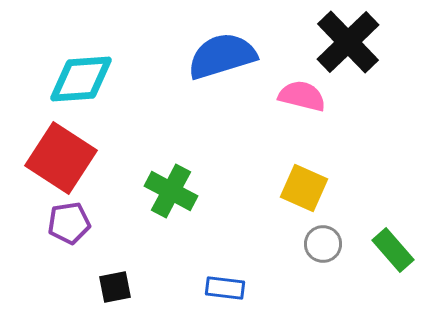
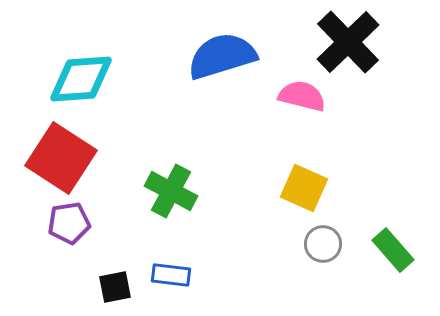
blue rectangle: moved 54 px left, 13 px up
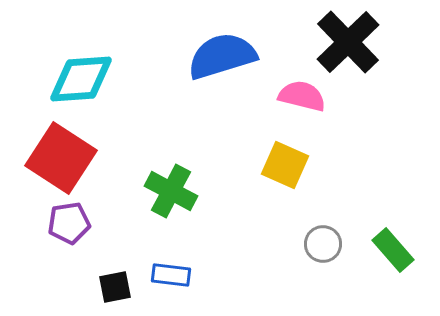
yellow square: moved 19 px left, 23 px up
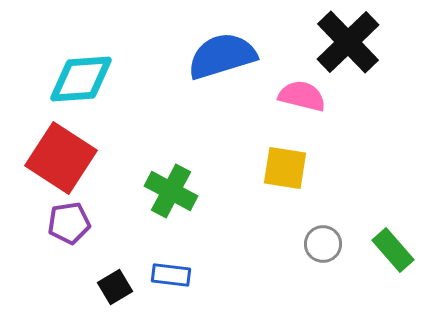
yellow square: moved 3 px down; rotated 15 degrees counterclockwise
black square: rotated 20 degrees counterclockwise
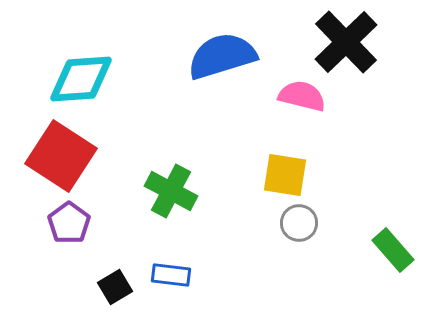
black cross: moved 2 px left
red square: moved 2 px up
yellow square: moved 7 px down
purple pentagon: rotated 27 degrees counterclockwise
gray circle: moved 24 px left, 21 px up
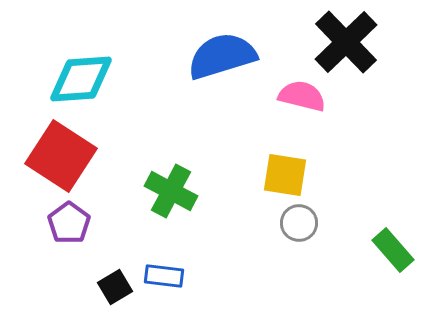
blue rectangle: moved 7 px left, 1 px down
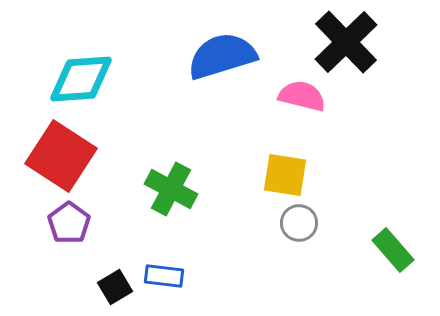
green cross: moved 2 px up
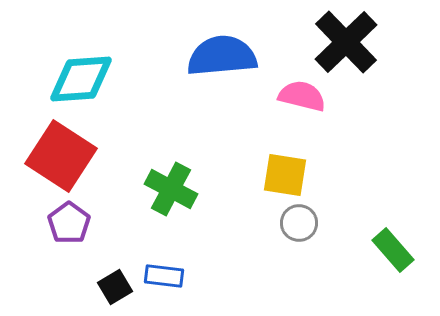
blue semicircle: rotated 12 degrees clockwise
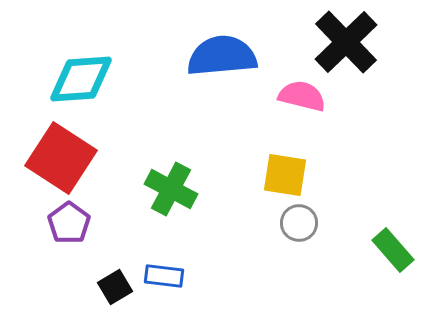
red square: moved 2 px down
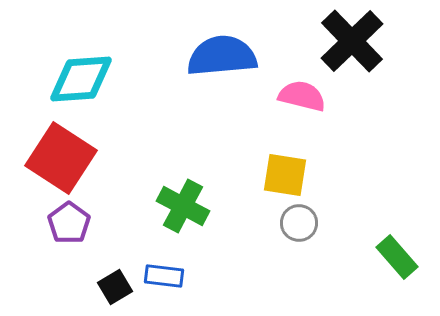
black cross: moved 6 px right, 1 px up
green cross: moved 12 px right, 17 px down
green rectangle: moved 4 px right, 7 px down
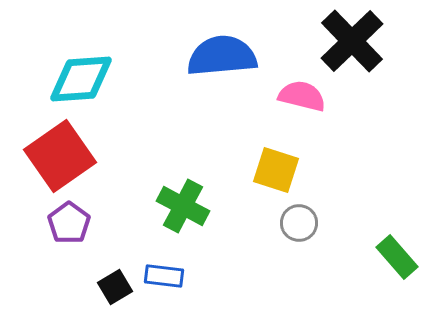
red square: moved 1 px left, 2 px up; rotated 22 degrees clockwise
yellow square: moved 9 px left, 5 px up; rotated 9 degrees clockwise
